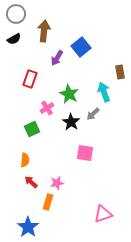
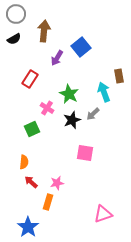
brown rectangle: moved 1 px left, 4 px down
red rectangle: rotated 12 degrees clockwise
pink cross: rotated 24 degrees counterclockwise
black star: moved 1 px right, 2 px up; rotated 18 degrees clockwise
orange semicircle: moved 1 px left, 2 px down
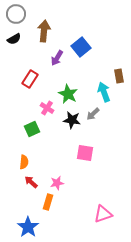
green star: moved 1 px left
black star: rotated 30 degrees clockwise
